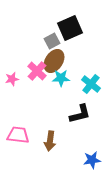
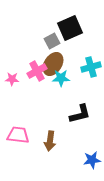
brown ellipse: moved 1 px left, 3 px down
pink cross: rotated 18 degrees clockwise
pink star: rotated 16 degrees clockwise
cyan cross: moved 17 px up; rotated 36 degrees clockwise
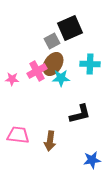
cyan cross: moved 1 px left, 3 px up; rotated 18 degrees clockwise
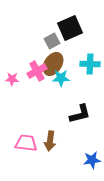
pink trapezoid: moved 8 px right, 8 px down
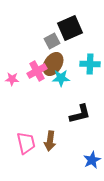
pink trapezoid: rotated 70 degrees clockwise
blue star: rotated 18 degrees counterclockwise
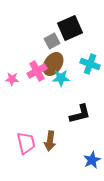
cyan cross: rotated 18 degrees clockwise
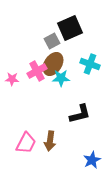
pink trapezoid: rotated 40 degrees clockwise
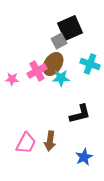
gray square: moved 7 px right
blue star: moved 8 px left, 3 px up
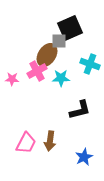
gray square: rotated 28 degrees clockwise
brown ellipse: moved 6 px left, 9 px up
black L-shape: moved 4 px up
